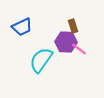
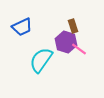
purple hexagon: rotated 15 degrees clockwise
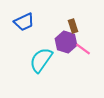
blue trapezoid: moved 2 px right, 5 px up
pink line: moved 4 px right
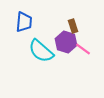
blue trapezoid: rotated 60 degrees counterclockwise
cyan semicircle: moved 9 px up; rotated 84 degrees counterclockwise
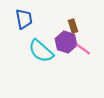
blue trapezoid: moved 3 px up; rotated 15 degrees counterclockwise
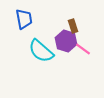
purple hexagon: moved 1 px up
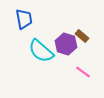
brown rectangle: moved 9 px right, 10 px down; rotated 32 degrees counterclockwise
purple hexagon: moved 3 px down
pink line: moved 23 px down
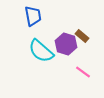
blue trapezoid: moved 9 px right, 3 px up
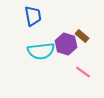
cyan semicircle: rotated 48 degrees counterclockwise
